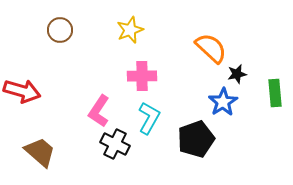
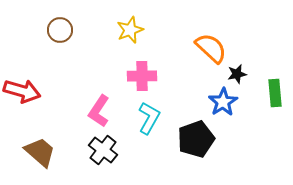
black cross: moved 12 px left, 6 px down; rotated 12 degrees clockwise
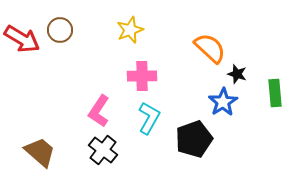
orange semicircle: moved 1 px left
black star: rotated 30 degrees clockwise
red arrow: moved 52 px up; rotated 15 degrees clockwise
black pentagon: moved 2 px left
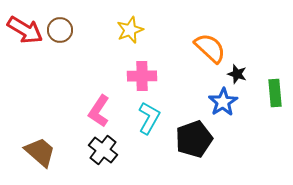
red arrow: moved 3 px right, 9 px up
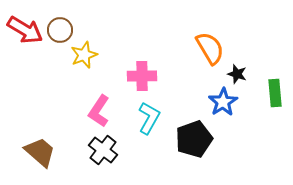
yellow star: moved 46 px left, 25 px down
orange semicircle: rotated 16 degrees clockwise
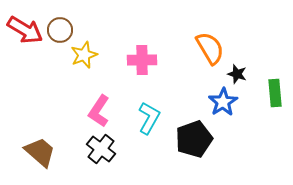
pink cross: moved 16 px up
black cross: moved 2 px left, 1 px up
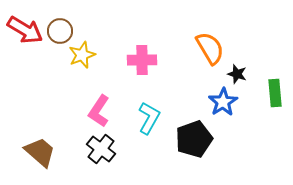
brown circle: moved 1 px down
yellow star: moved 2 px left
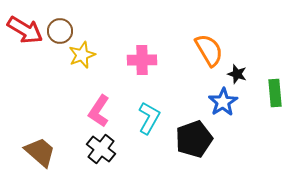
orange semicircle: moved 1 px left, 2 px down
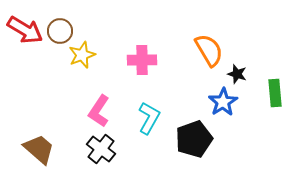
brown trapezoid: moved 1 px left, 3 px up
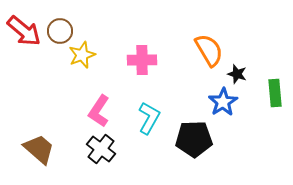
red arrow: moved 1 px left, 1 px down; rotated 9 degrees clockwise
black pentagon: rotated 18 degrees clockwise
